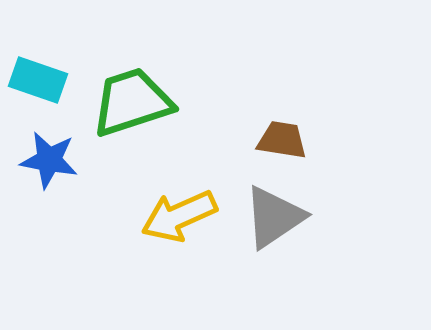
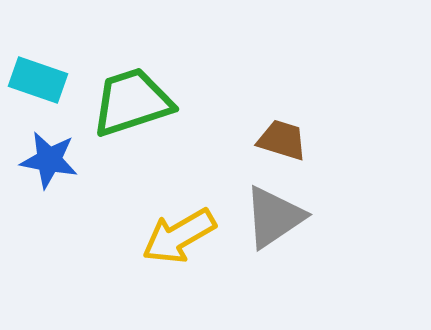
brown trapezoid: rotated 8 degrees clockwise
yellow arrow: moved 20 px down; rotated 6 degrees counterclockwise
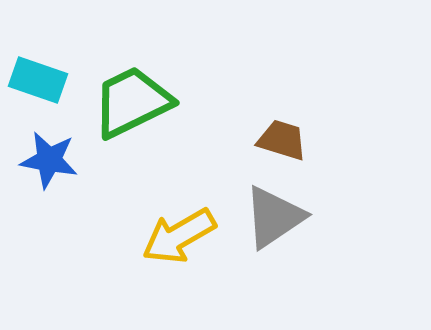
green trapezoid: rotated 8 degrees counterclockwise
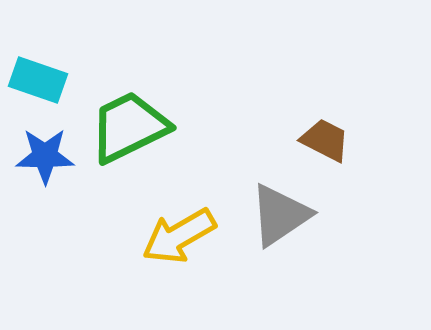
green trapezoid: moved 3 px left, 25 px down
brown trapezoid: moved 43 px right; rotated 10 degrees clockwise
blue star: moved 4 px left, 4 px up; rotated 10 degrees counterclockwise
gray triangle: moved 6 px right, 2 px up
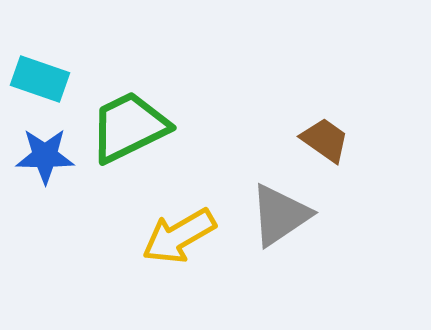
cyan rectangle: moved 2 px right, 1 px up
brown trapezoid: rotated 8 degrees clockwise
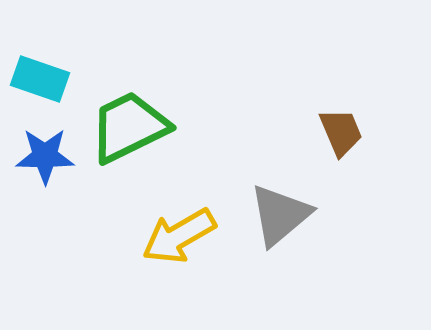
brown trapezoid: moved 16 px right, 8 px up; rotated 32 degrees clockwise
gray triangle: rotated 6 degrees counterclockwise
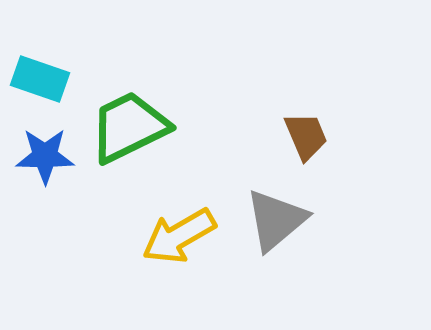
brown trapezoid: moved 35 px left, 4 px down
gray triangle: moved 4 px left, 5 px down
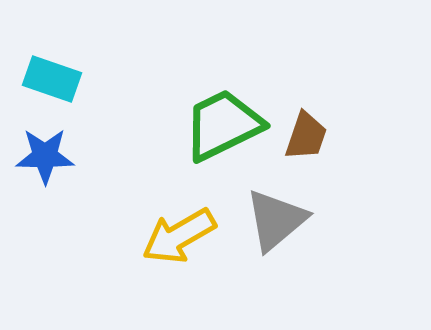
cyan rectangle: moved 12 px right
green trapezoid: moved 94 px right, 2 px up
brown trapezoid: rotated 42 degrees clockwise
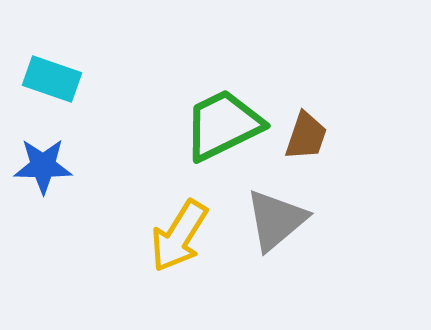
blue star: moved 2 px left, 10 px down
yellow arrow: rotated 28 degrees counterclockwise
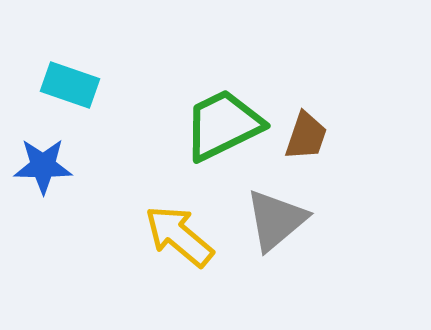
cyan rectangle: moved 18 px right, 6 px down
yellow arrow: rotated 98 degrees clockwise
